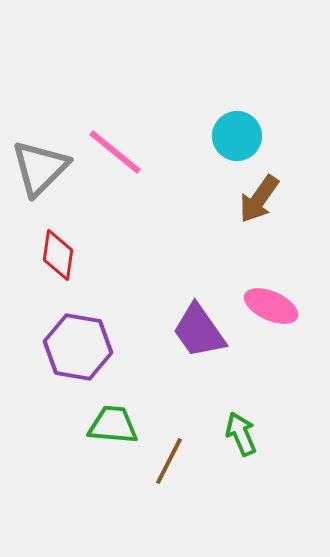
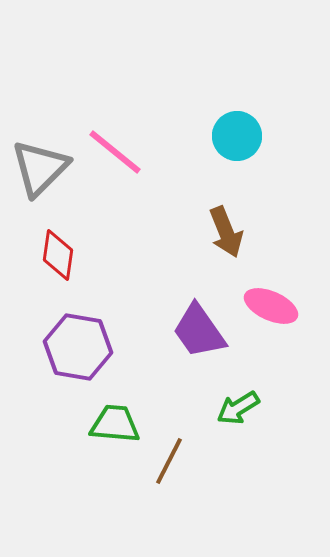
brown arrow: moved 33 px left, 33 px down; rotated 57 degrees counterclockwise
green trapezoid: moved 2 px right, 1 px up
green arrow: moved 3 px left, 26 px up; rotated 99 degrees counterclockwise
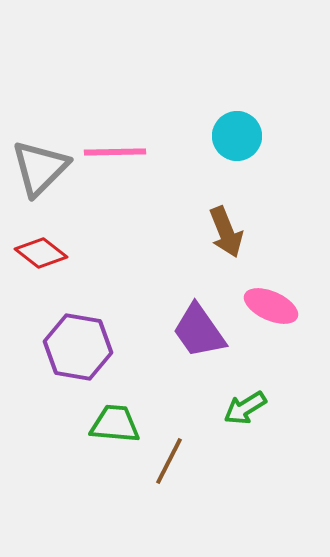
pink line: rotated 40 degrees counterclockwise
red diamond: moved 17 px left, 2 px up; rotated 60 degrees counterclockwise
green arrow: moved 7 px right
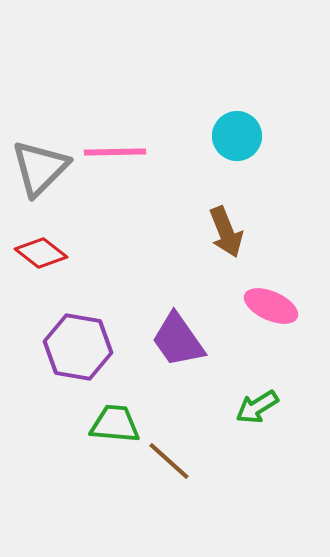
purple trapezoid: moved 21 px left, 9 px down
green arrow: moved 12 px right, 1 px up
brown line: rotated 75 degrees counterclockwise
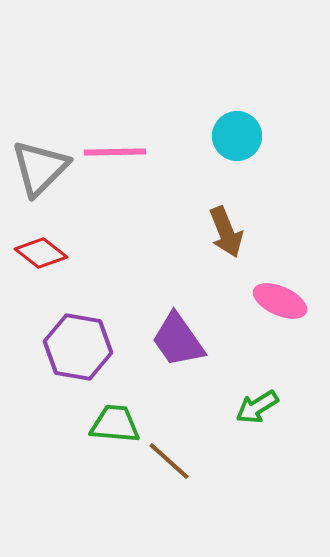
pink ellipse: moved 9 px right, 5 px up
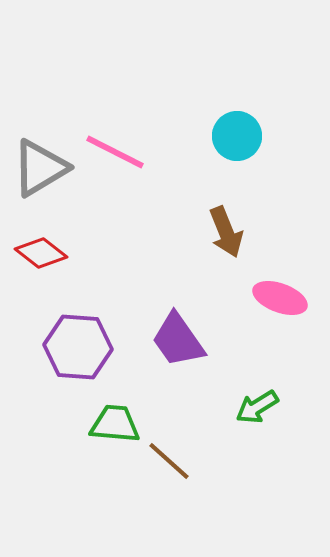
pink line: rotated 28 degrees clockwise
gray triangle: rotated 14 degrees clockwise
pink ellipse: moved 3 px up; rotated 4 degrees counterclockwise
purple hexagon: rotated 6 degrees counterclockwise
